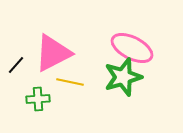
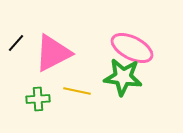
black line: moved 22 px up
green star: rotated 24 degrees clockwise
yellow line: moved 7 px right, 9 px down
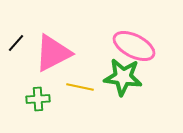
pink ellipse: moved 2 px right, 2 px up
yellow line: moved 3 px right, 4 px up
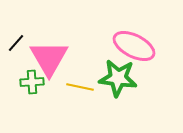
pink triangle: moved 4 px left, 5 px down; rotated 33 degrees counterclockwise
green star: moved 5 px left, 1 px down
green cross: moved 6 px left, 17 px up
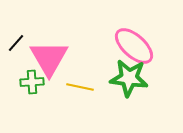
pink ellipse: rotated 15 degrees clockwise
green star: moved 11 px right
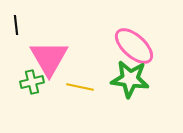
black line: moved 18 px up; rotated 48 degrees counterclockwise
green star: moved 1 px right, 1 px down
green cross: rotated 10 degrees counterclockwise
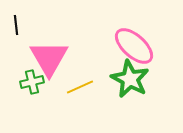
green star: rotated 21 degrees clockwise
yellow line: rotated 36 degrees counterclockwise
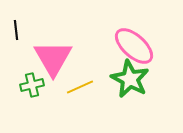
black line: moved 5 px down
pink triangle: moved 4 px right
green cross: moved 3 px down
